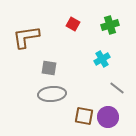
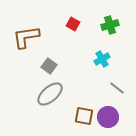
gray square: moved 2 px up; rotated 28 degrees clockwise
gray ellipse: moved 2 px left; rotated 36 degrees counterclockwise
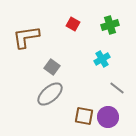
gray square: moved 3 px right, 1 px down
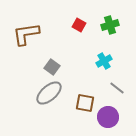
red square: moved 6 px right, 1 px down
brown L-shape: moved 3 px up
cyan cross: moved 2 px right, 2 px down
gray ellipse: moved 1 px left, 1 px up
brown square: moved 1 px right, 13 px up
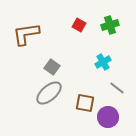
cyan cross: moved 1 px left, 1 px down
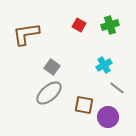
cyan cross: moved 1 px right, 3 px down
brown square: moved 1 px left, 2 px down
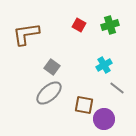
purple circle: moved 4 px left, 2 px down
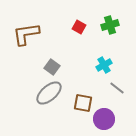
red square: moved 2 px down
brown square: moved 1 px left, 2 px up
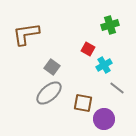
red square: moved 9 px right, 22 px down
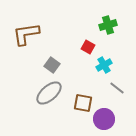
green cross: moved 2 px left
red square: moved 2 px up
gray square: moved 2 px up
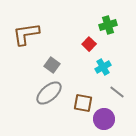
red square: moved 1 px right, 3 px up; rotated 16 degrees clockwise
cyan cross: moved 1 px left, 2 px down
gray line: moved 4 px down
